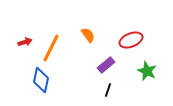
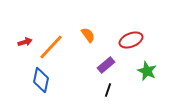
orange line: moved 1 px up; rotated 16 degrees clockwise
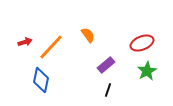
red ellipse: moved 11 px right, 3 px down
green star: rotated 18 degrees clockwise
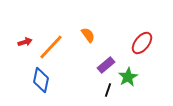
red ellipse: rotated 30 degrees counterclockwise
green star: moved 19 px left, 6 px down
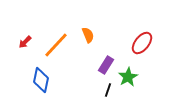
orange semicircle: rotated 14 degrees clockwise
red arrow: rotated 152 degrees clockwise
orange line: moved 5 px right, 2 px up
purple rectangle: rotated 18 degrees counterclockwise
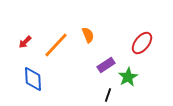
purple rectangle: rotated 24 degrees clockwise
blue diamond: moved 8 px left, 1 px up; rotated 15 degrees counterclockwise
black line: moved 5 px down
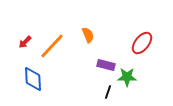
orange line: moved 4 px left, 1 px down
purple rectangle: rotated 48 degrees clockwise
green star: moved 1 px left; rotated 30 degrees clockwise
black line: moved 3 px up
